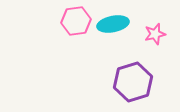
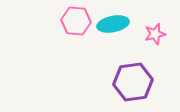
pink hexagon: rotated 12 degrees clockwise
purple hexagon: rotated 9 degrees clockwise
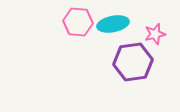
pink hexagon: moved 2 px right, 1 px down
purple hexagon: moved 20 px up
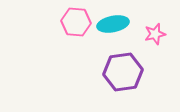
pink hexagon: moved 2 px left
purple hexagon: moved 10 px left, 10 px down
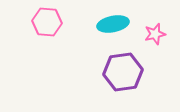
pink hexagon: moved 29 px left
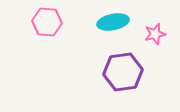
cyan ellipse: moved 2 px up
